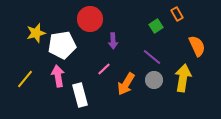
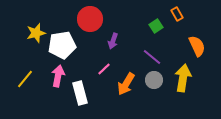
purple arrow: rotated 21 degrees clockwise
pink arrow: rotated 20 degrees clockwise
white rectangle: moved 2 px up
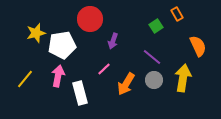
orange semicircle: moved 1 px right
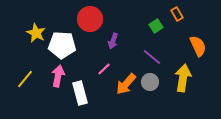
yellow star: rotated 30 degrees counterclockwise
white pentagon: rotated 12 degrees clockwise
gray circle: moved 4 px left, 2 px down
orange arrow: rotated 10 degrees clockwise
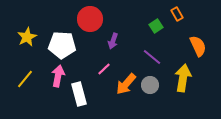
yellow star: moved 9 px left, 4 px down; rotated 18 degrees clockwise
gray circle: moved 3 px down
white rectangle: moved 1 px left, 1 px down
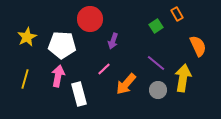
purple line: moved 4 px right, 6 px down
yellow line: rotated 24 degrees counterclockwise
gray circle: moved 8 px right, 5 px down
